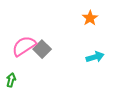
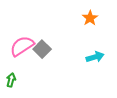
pink semicircle: moved 2 px left
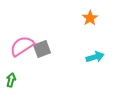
gray square: rotated 24 degrees clockwise
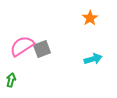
cyan arrow: moved 2 px left, 2 px down
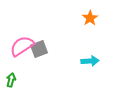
gray square: moved 3 px left
cyan arrow: moved 3 px left, 2 px down; rotated 12 degrees clockwise
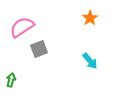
pink semicircle: moved 19 px up
cyan arrow: rotated 54 degrees clockwise
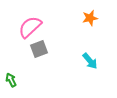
orange star: rotated 21 degrees clockwise
pink semicircle: moved 8 px right; rotated 10 degrees counterclockwise
green arrow: rotated 40 degrees counterclockwise
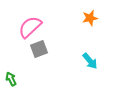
green arrow: moved 1 px up
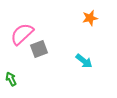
pink semicircle: moved 8 px left, 7 px down
cyan arrow: moved 6 px left; rotated 12 degrees counterclockwise
